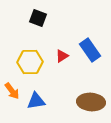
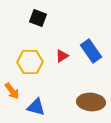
blue rectangle: moved 1 px right, 1 px down
blue triangle: moved 6 px down; rotated 24 degrees clockwise
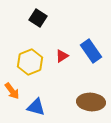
black square: rotated 12 degrees clockwise
yellow hexagon: rotated 20 degrees counterclockwise
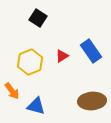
brown ellipse: moved 1 px right, 1 px up; rotated 8 degrees counterclockwise
blue triangle: moved 1 px up
